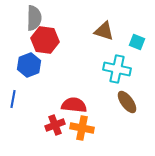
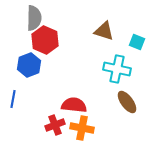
red hexagon: rotated 16 degrees clockwise
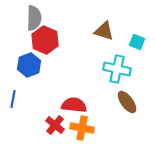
red cross: rotated 30 degrees counterclockwise
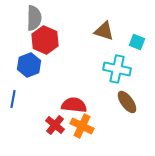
orange cross: moved 2 px up; rotated 15 degrees clockwise
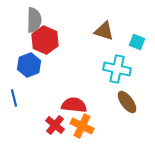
gray semicircle: moved 2 px down
blue line: moved 1 px right, 1 px up; rotated 24 degrees counterclockwise
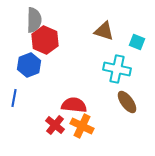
blue line: rotated 24 degrees clockwise
